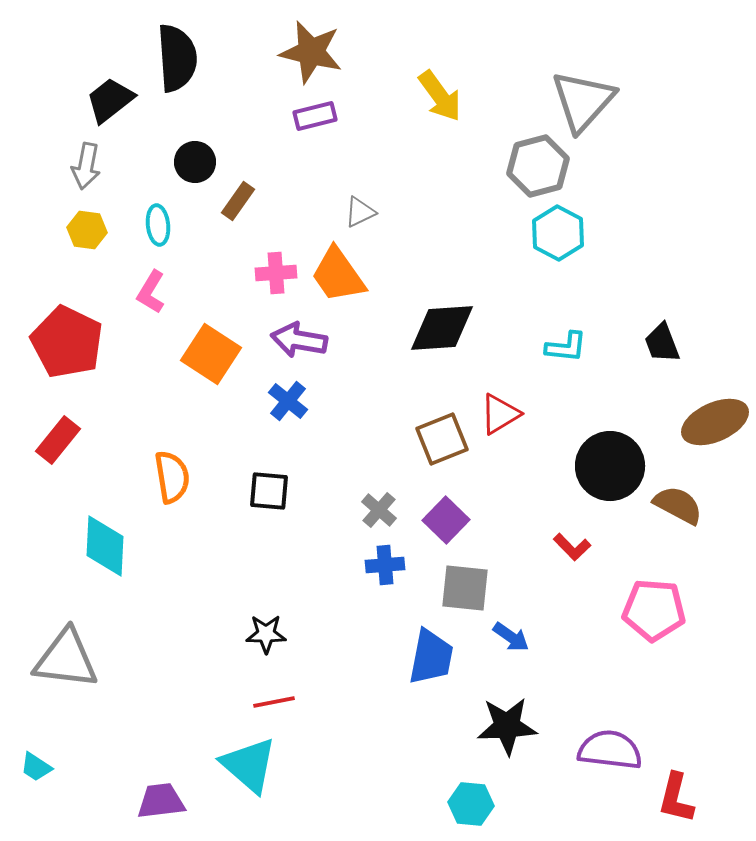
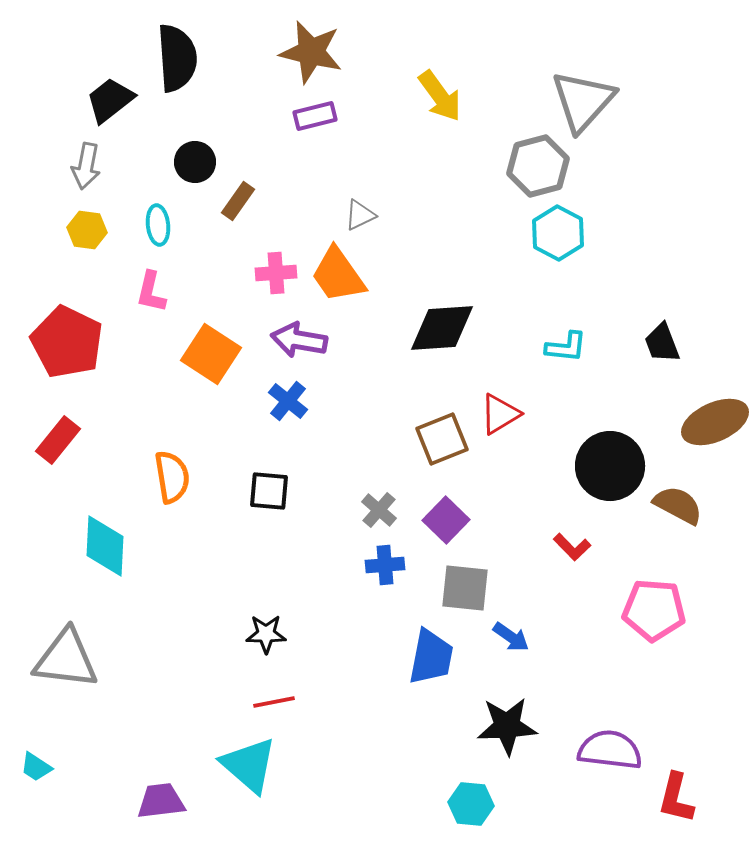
gray triangle at (360, 212): moved 3 px down
pink L-shape at (151, 292): rotated 18 degrees counterclockwise
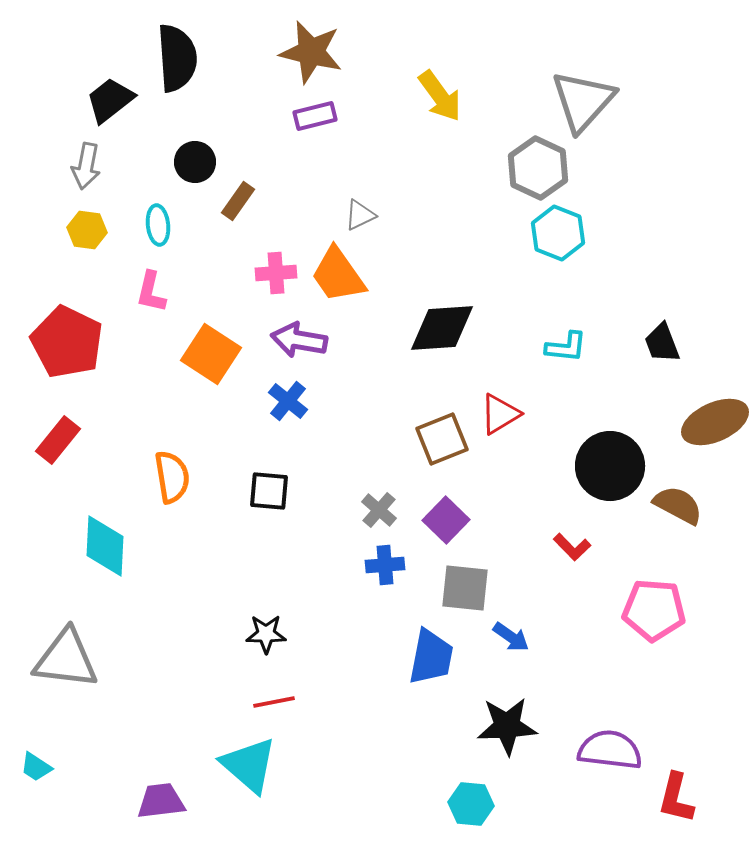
gray hexagon at (538, 166): moved 2 px down; rotated 20 degrees counterclockwise
cyan hexagon at (558, 233): rotated 6 degrees counterclockwise
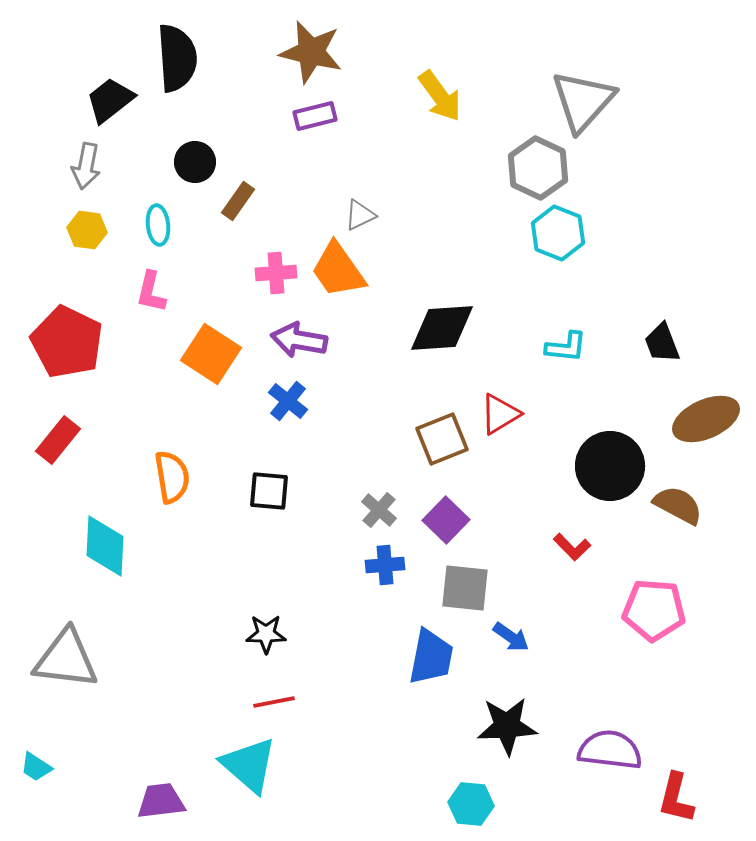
orange trapezoid at (338, 275): moved 5 px up
brown ellipse at (715, 422): moved 9 px left, 3 px up
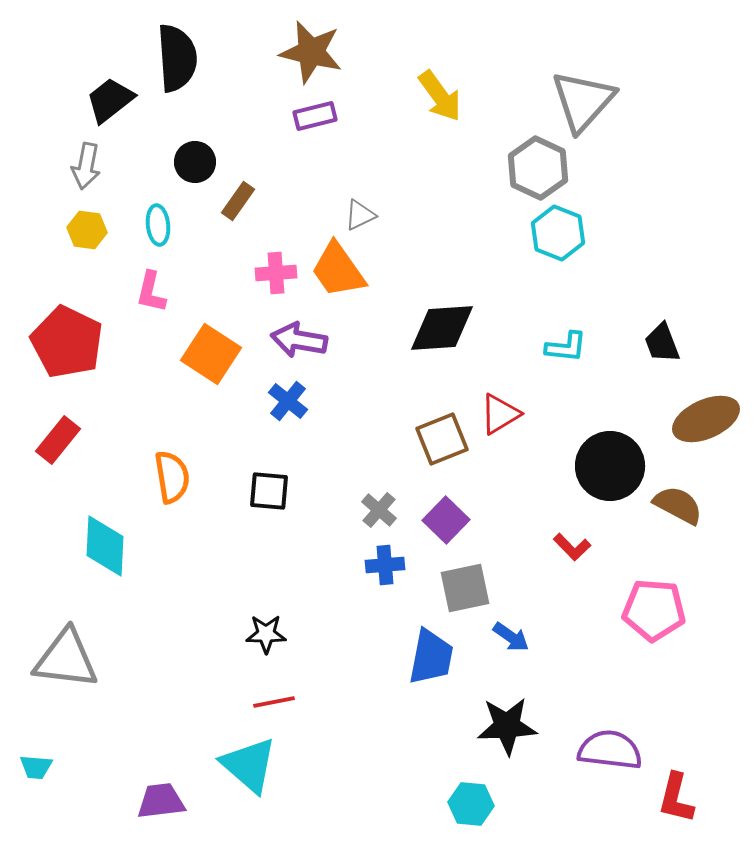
gray square at (465, 588): rotated 18 degrees counterclockwise
cyan trapezoid at (36, 767): rotated 28 degrees counterclockwise
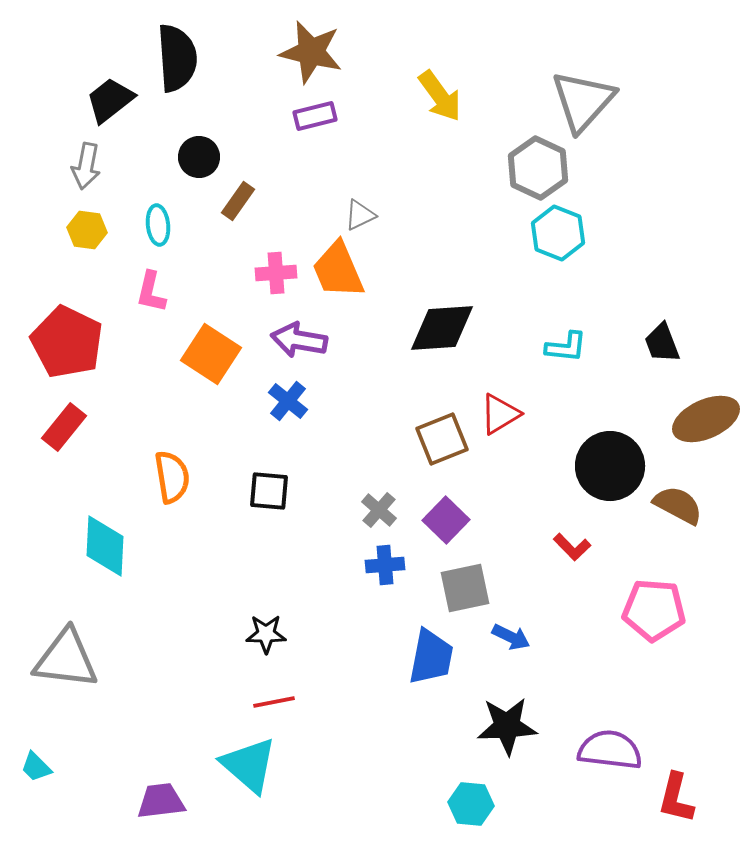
black circle at (195, 162): moved 4 px right, 5 px up
orange trapezoid at (338, 270): rotated 12 degrees clockwise
red rectangle at (58, 440): moved 6 px right, 13 px up
blue arrow at (511, 637): rotated 9 degrees counterclockwise
cyan trapezoid at (36, 767): rotated 40 degrees clockwise
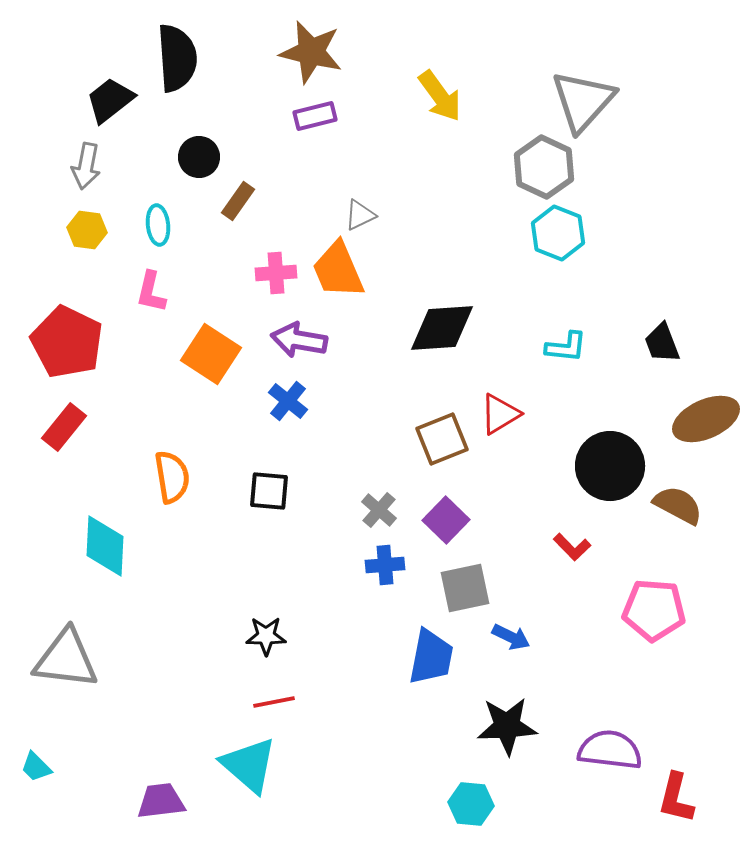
gray hexagon at (538, 168): moved 6 px right, 1 px up
black star at (266, 634): moved 2 px down
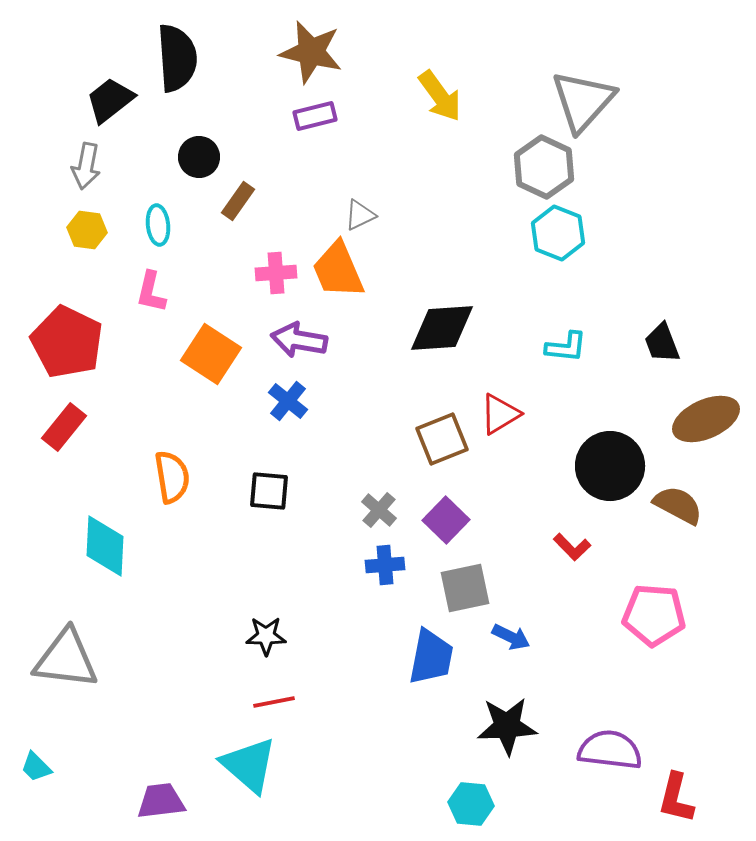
pink pentagon at (654, 610): moved 5 px down
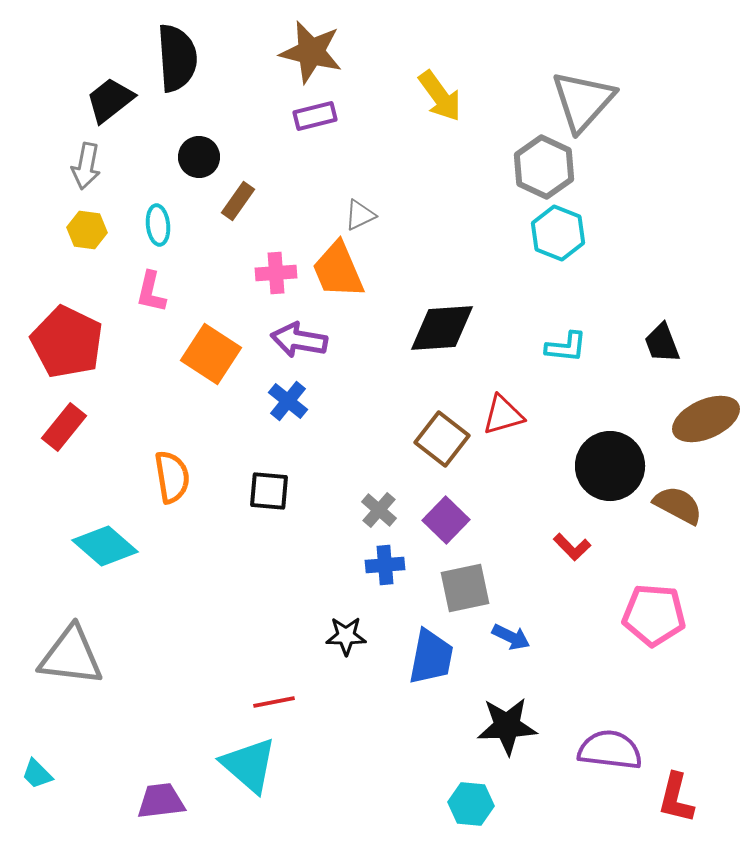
red triangle at (500, 414): moved 3 px right, 1 px down; rotated 15 degrees clockwise
brown square at (442, 439): rotated 30 degrees counterclockwise
cyan diamond at (105, 546): rotated 52 degrees counterclockwise
black star at (266, 636): moved 80 px right
gray triangle at (66, 659): moved 5 px right, 3 px up
cyan trapezoid at (36, 767): moved 1 px right, 7 px down
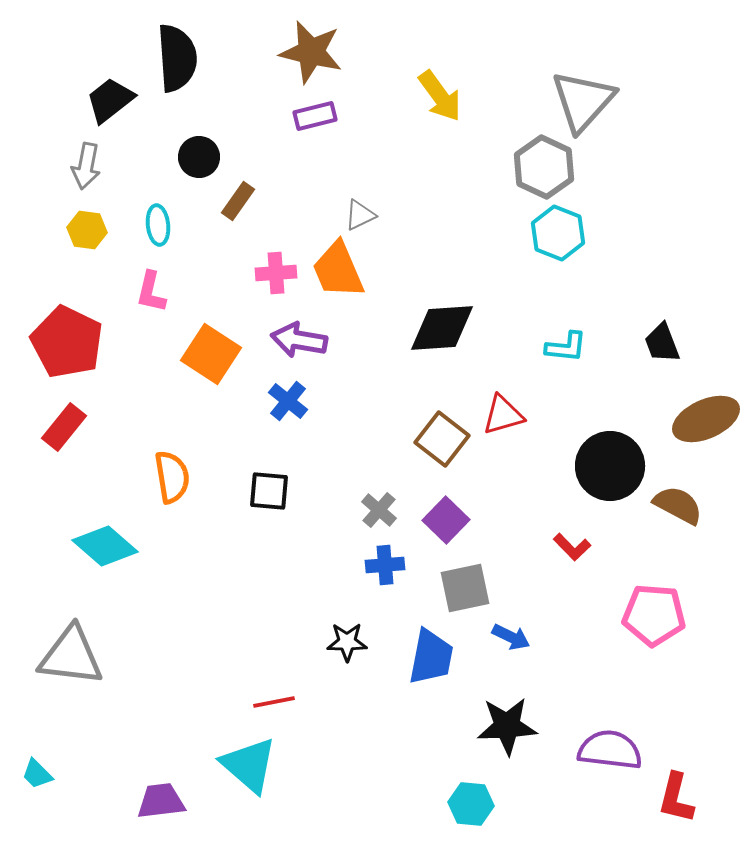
black star at (346, 636): moved 1 px right, 6 px down
